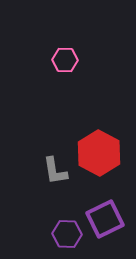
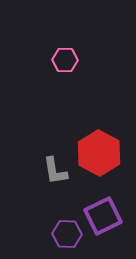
purple square: moved 2 px left, 3 px up
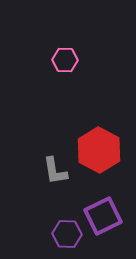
red hexagon: moved 3 px up
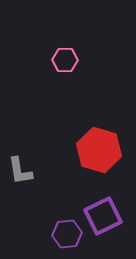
red hexagon: rotated 12 degrees counterclockwise
gray L-shape: moved 35 px left
purple hexagon: rotated 8 degrees counterclockwise
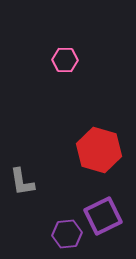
gray L-shape: moved 2 px right, 11 px down
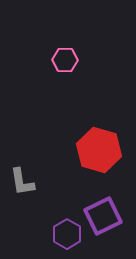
purple hexagon: rotated 24 degrees counterclockwise
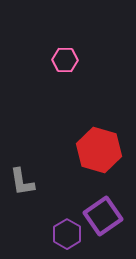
purple square: rotated 9 degrees counterclockwise
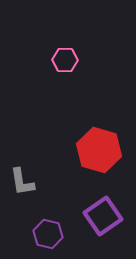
purple hexagon: moved 19 px left; rotated 16 degrees counterclockwise
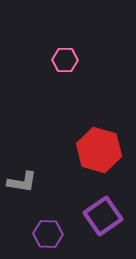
gray L-shape: rotated 72 degrees counterclockwise
purple hexagon: rotated 12 degrees counterclockwise
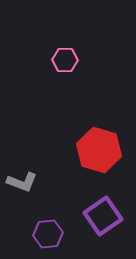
gray L-shape: rotated 12 degrees clockwise
purple hexagon: rotated 8 degrees counterclockwise
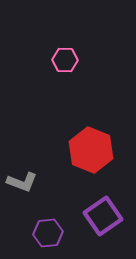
red hexagon: moved 8 px left; rotated 6 degrees clockwise
purple hexagon: moved 1 px up
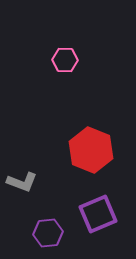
purple square: moved 5 px left, 2 px up; rotated 12 degrees clockwise
